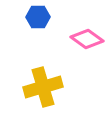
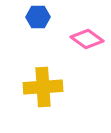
yellow cross: rotated 12 degrees clockwise
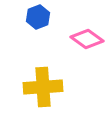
blue hexagon: rotated 20 degrees counterclockwise
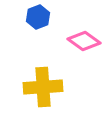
pink diamond: moved 3 px left, 2 px down
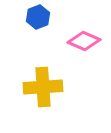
pink diamond: rotated 12 degrees counterclockwise
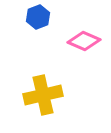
yellow cross: moved 8 px down; rotated 9 degrees counterclockwise
